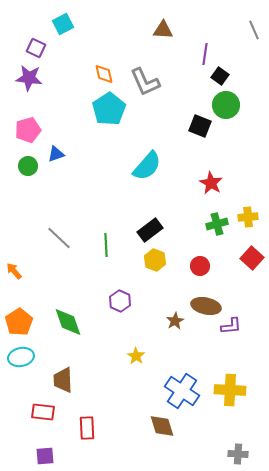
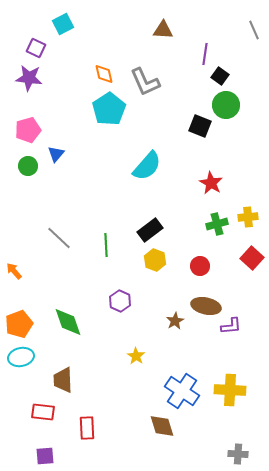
blue triangle at (56, 154): rotated 30 degrees counterclockwise
orange pentagon at (19, 322): moved 2 px down; rotated 12 degrees clockwise
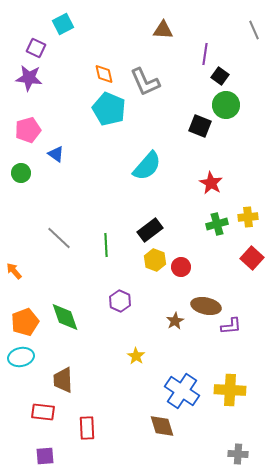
cyan pentagon at (109, 109): rotated 16 degrees counterclockwise
blue triangle at (56, 154): rotated 36 degrees counterclockwise
green circle at (28, 166): moved 7 px left, 7 px down
red circle at (200, 266): moved 19 px left, 1 px down
green diamond at (68, 322): moved 3 px left, 5 px up
orange pentagon at (19, 324): moved 6 px right, 2 px up
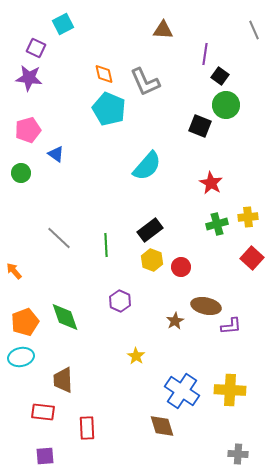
yellow hexagon at (155, 260): moved 3 px left
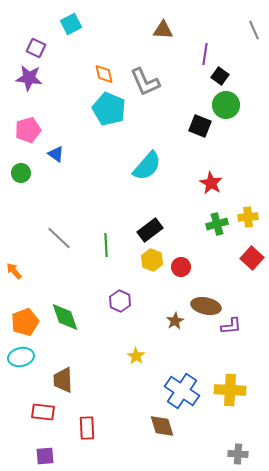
cyan square at (63, 24): moved 8 px right
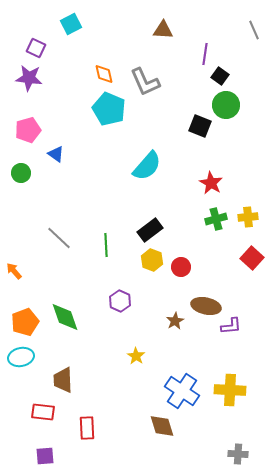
green cross at (217, 224): moved 1 px left, 5 px up
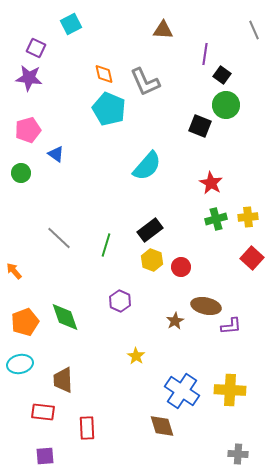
black square at (220, 76): moved 2 px right, 1 px up
green line at (106, 245): rotated 20 degrees clockwise
cyan ellipse at (21, 357): moved 1 px left, 7 px down
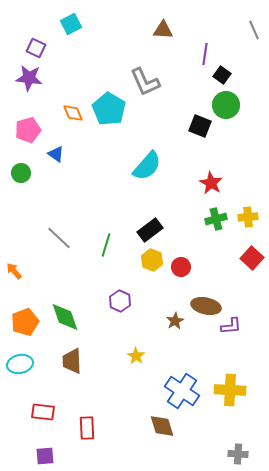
orange diamond at (104, 74): moved 31 px left, 39 px down; rotated 10 degrees counterclockwise
cyan pentagon at (109, 109): rotated 8 degrees clockwise
brown trapezoid at (63, 380): moved 9 px right, 19 px up
